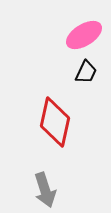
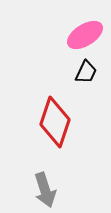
pink ellipse: moved 1 px right
red diamond: rotated 6 degrees clockwise
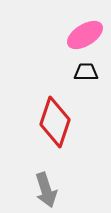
black trapezoid: rotated 115 degrees counterclockwise
gray arrow: moved 1 px right
